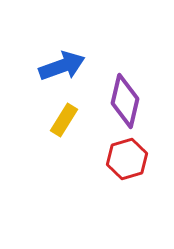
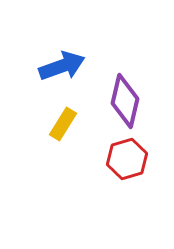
yellow rectangle: moved 1 px left, 4 px down
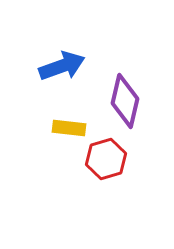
yellow rectangle: moved 6 px right, 4 px down; rotated 64 degrees clockwise
red hexagon: moved 21 px left
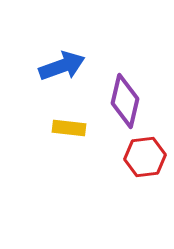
red hexagon: moved 39 px right, 2 px up; rotated 9 degrees clockwise
